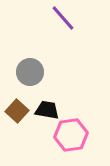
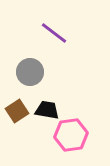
purple line: moved 9 px left, 15 px down; rotated 12 degrees counterclockwise
brown square: rotated 15 degrees clockwise
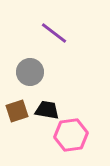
brown square: rotated 15 degrees clockwise
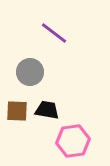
brown square: rotated 20 degrees clockwise
pink hexagon: moved 2 px right, 6 px down
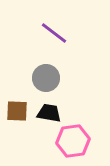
gray circle: moved 16 px right, 6 px down
black trapezoid: moved 2 px right, 3 px down
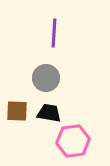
purple line: rotated 56 degrees clockwise
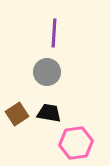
gray circle: moved 1 px right, 6 px up
brown square: moved 3 px down; rotated 35 degrees counterclockwise
pink hexagon: moved 3 px right, 2 px down
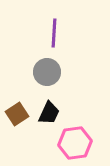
black trapezoid: rotated 105 degrees clockwise
pink hexagon: moved 1 px left
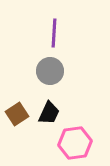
gray circle: moved 3 px right, 1 px up
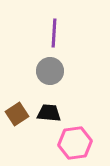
black trapezoid: rotated 110 degrees counterclockwise
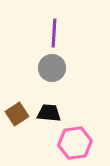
gray circle: moved 2 px right, 3 px up
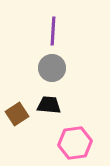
purple line: moved 1 px left, 2 px up
black trapezoid: moved 8 px up
